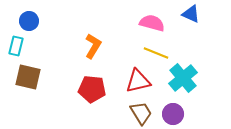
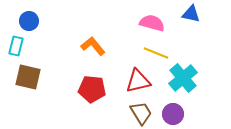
blue triangle: rotated 12 degrees counterclockwise
orange L-shape: rotated 70 degrees counterclockwise
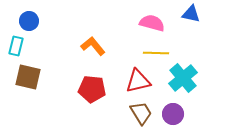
yellow line: rotated 20 degrees counterclockwise
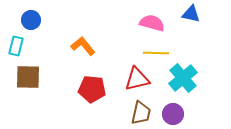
blue circle: moved 2 px right, 1 px up
orange L-shape: moved 10 px left
brown square: rotated 12 degrees counterclockwise
red triangle: moved 1 px left, 2 px up
brown trapezoid: rotated 45 degrees clockwise
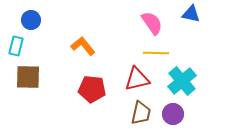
pink semicircle: rotated 40 degrees clockwise
cyan cross: moved 1 px left, 3 px down
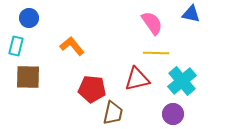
blue circle: moved 2 px left, 2 px up
orange L-shape: moved 11 px left
brown trapezoid: moved 28 px left
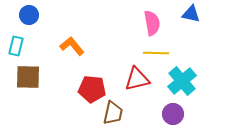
blue circle: moved 3 px up
pink semicircle: rotated 25 degrees clockwise
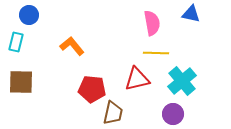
cyan rectangle: moved 4 px up
brown square: moved 7 px left, 5 px down
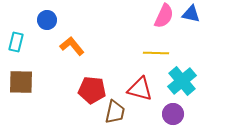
blue circle: moved 18 px right, 5 px down
pink semicircle: moved 12 px right, 7 px up; rotated 35 degrees clockwise
red triangle: moved 3 px right, 10 px down; rotated 28 degrees clockwise
red pentagon: moved 1 px down
brown trapezoid: moved 2 px right, 1 px up
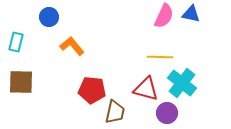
blue circle: moved 2 px right, 3 px up
yellow line: moved 4 px right, 4 px down
cyan cross: moved 2 px down; rotated 12 degrees counterclockwise
red triangle: moved 6 px right
purple circle: moved 6 px left, 1 px up
